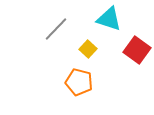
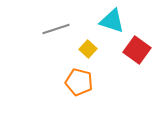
cyan triangle: moved 3 px right, 2 px down
gray line: rotated 28 degrees clockwise
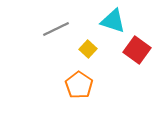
cyan triangle: moved 1 px right
gray line: rotated 8 degrees counterclockwise
orange pentagon: moved 3 px down; rotated 20 degrees clockwise
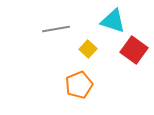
gray line: rotated 16 degrees clockwise
red square: moved 3 px left
orange pentagon: rotated 16 degrees clockwise
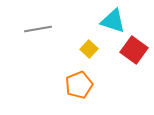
gray line: moved 18 px left
yellow square: moved 1 px right
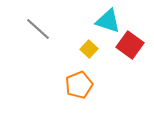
cyan triangle: moved 5 px left
gray line: rotated 52 degrees clockwise
red square: moved 4 px left, 5 px up
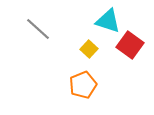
orange pentagon: moved 4 px right
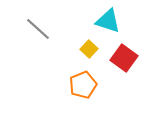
red square: moved 6 px left, 13 px down
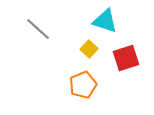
cyan triangle: moved 3 px left
red square: moved 2 px right; rotated 36 degrees clockwise
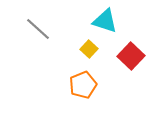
red square: moved 5 px right, 2 px up; rotated 28 degrees counterclockwise
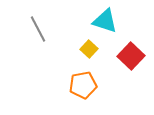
gray line: rotated 20 degrees clockwise
orange pentagon: rotated 12 degrees clockwise
